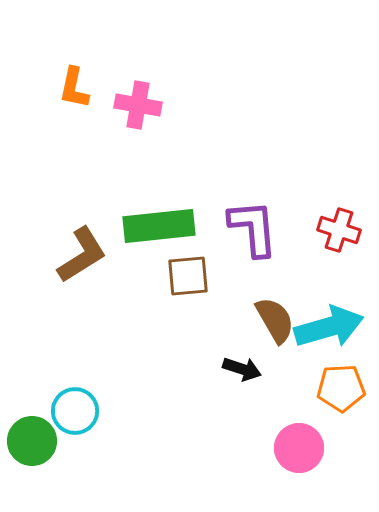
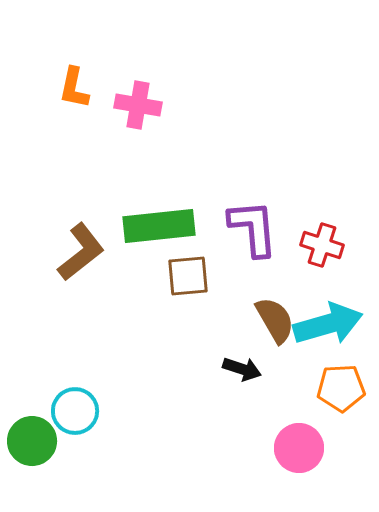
red cross: moved 17 px left, 15 px down
brown L-shape: moved 1 px left, 3 px up; rotated 6 degrees counterclockwise
cyan arrow: moved 1 px left, 3 px up
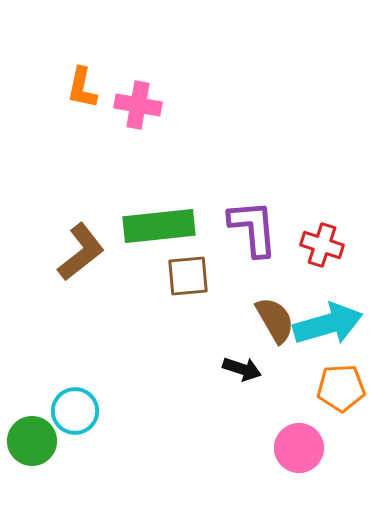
orange L-shape: moved 8 px right
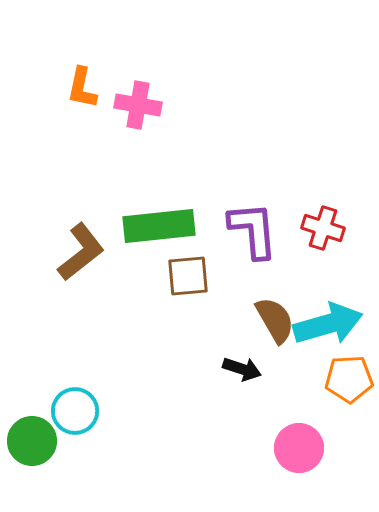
purple L-shape: moved 2 px down
red cross: moved 1 px right, 17 px up
orange pentagon: moved 8 px right, 9 px up
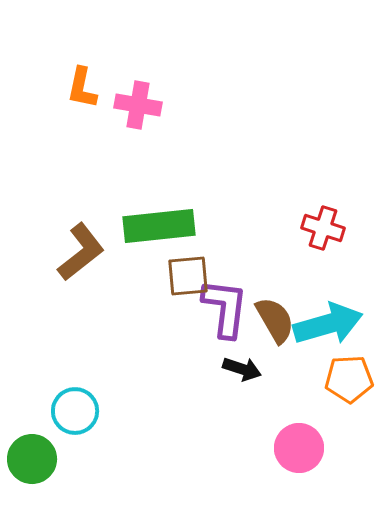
purple L-shape: moved 28 px left, 78 px down; rotated 12 degrees clockwise
green circle: moved 18 px down
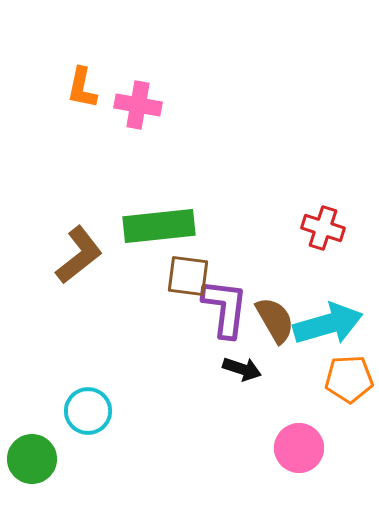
brown L-shape: moved 2 px left, 3 px down
brown square: rotated 12 degrees clockwise
cyan circle: moved 13 px right
